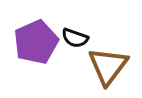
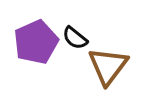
black semicircle: rotated 20 degrees clockwise
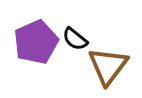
black semicircle: moved 1 px down
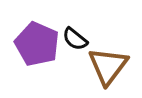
purple pentagon: moved 1 px right, 2 px down; rotated 24 degrees counterclockwise
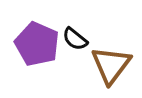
brown triangle: moved 3 px right, 1 px up
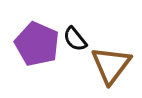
black semicircle: rotated 12 degrees clockwise
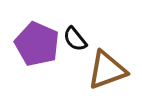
brown triangle: moved 4 px left, 5 px down; rotated 33 degrees clockwise
